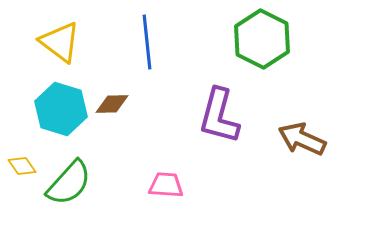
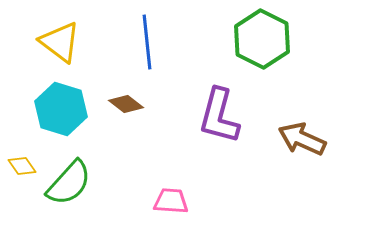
brown diamond: moved 14 px right; rotated 40 degrees clockwise
pink trapezoid: moved 5 px right, 16 px down
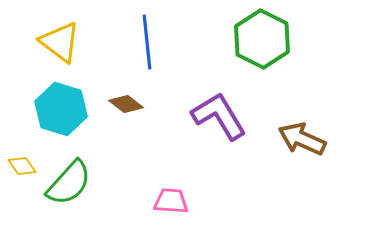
purple L-shape: rotated 134 degrees clockwise
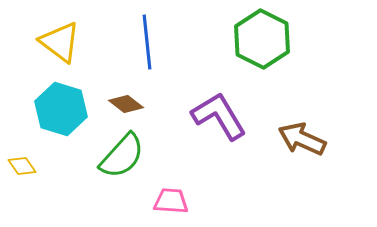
green semicircle: moved 53 px right, 27 px up
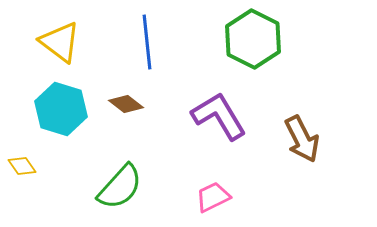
green hexagon: moved 9 px left
brown arrow: rotated 141 degrees counterclockwise
green semicircle: moved 2 px left, 31 px down
pink trapezoid: moved 42 px right, 4 px up; rotated 30 degrees counterclockwise
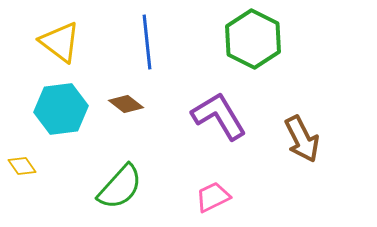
cyan hexagon: rotated 24 degrees counterclockwise
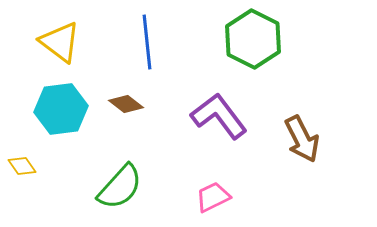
purple L-shape: rotated 6 degrees counterclockwise
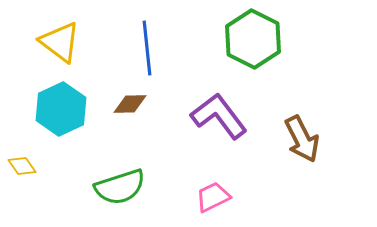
blue line: moved 6 px down
brown diamond: moved 4 px right; rotated 40 degrees counterclockwise
cyan hexagon: rotated 18 degrees counterclockwise
green semicircle: rotated 30 degrees clockwise
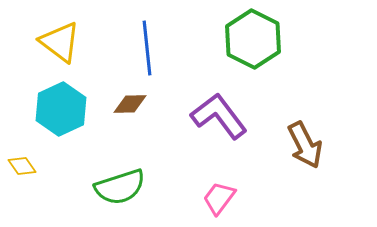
brown arrow: moved 3 px right, 6 px down
pink trapezoid: moved 6 px right, 1 px down; rotated 27 degrees counterclockwise
